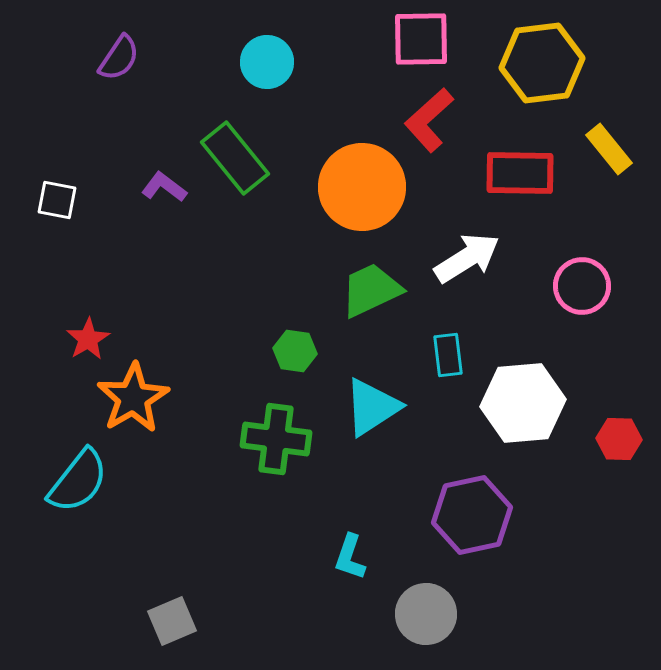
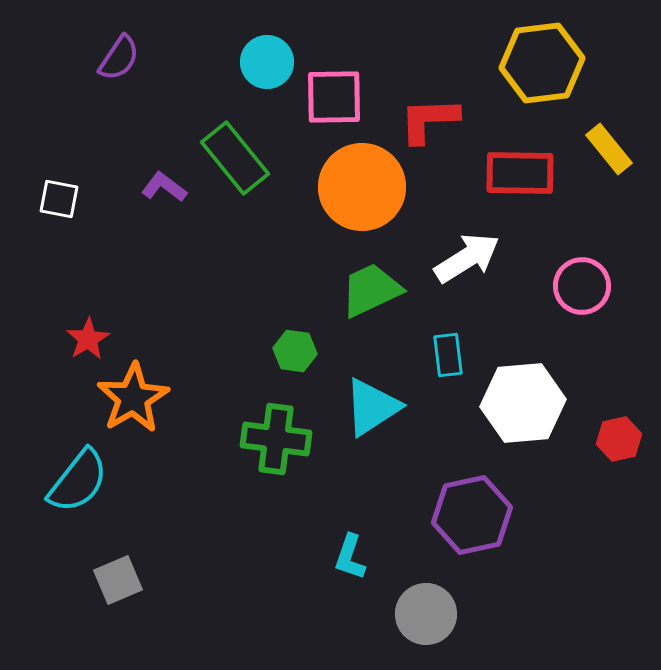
pink square: moved 87 px left, 58 px down
red L-shape: rotated 40 degrees clockwise
white square: moved 2 px right, 1 px up
red hexagon: rotated 15 degrees counterclockwise
gray square: moved 54 px left, 41 px up
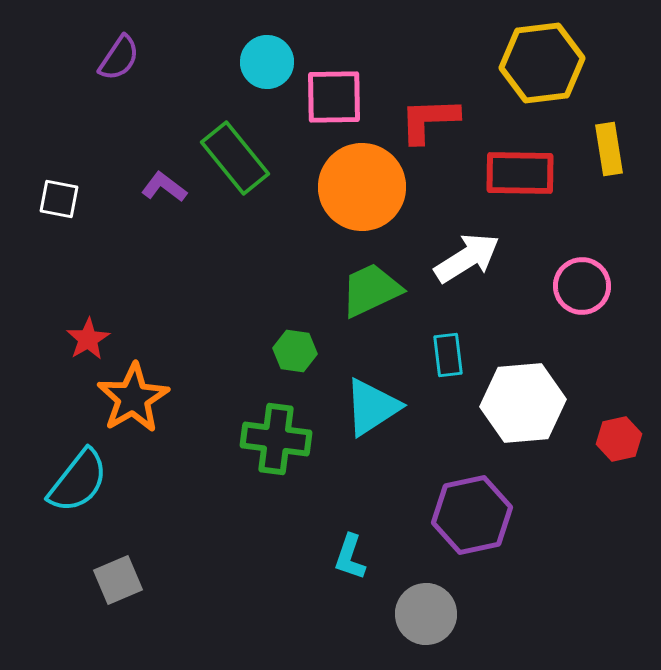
yellow rectangle: rotated 30 degrees clockwise
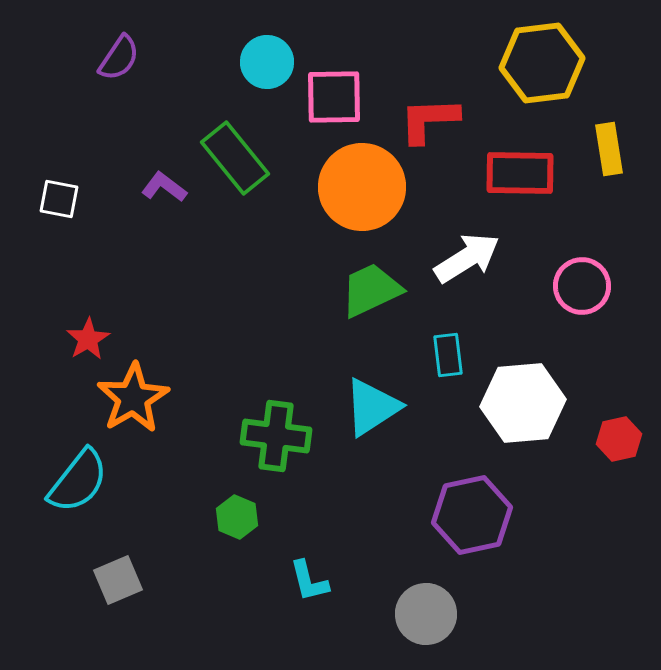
green hexagon: moved 58 px left, 166 px down; rotated 15 degrees clockwise
green cross: moved 3 px up
cyan L-shape: moved 41 px left, 24 px down; rotated 33 degrees counterclockwise
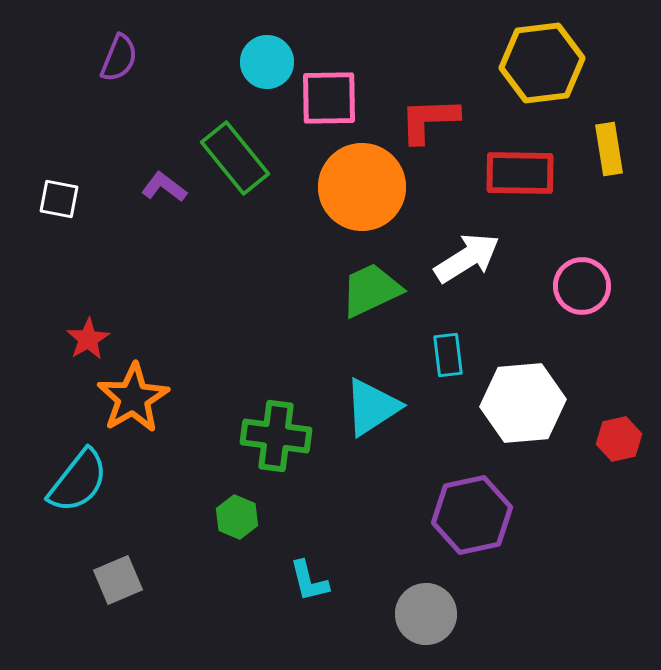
purple semicircle: rotated 12 degrees counterclockwise
pink square: moved 5 px left, 1 px down
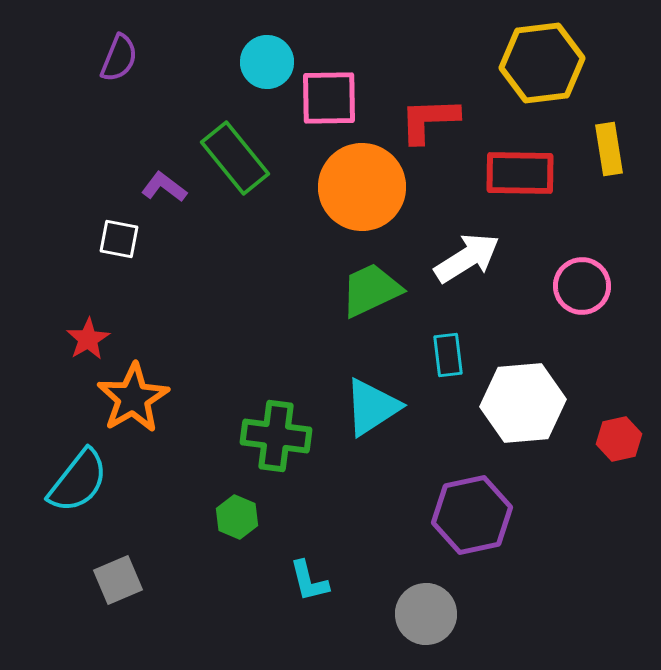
white square: moved 60 px right, 40 px down
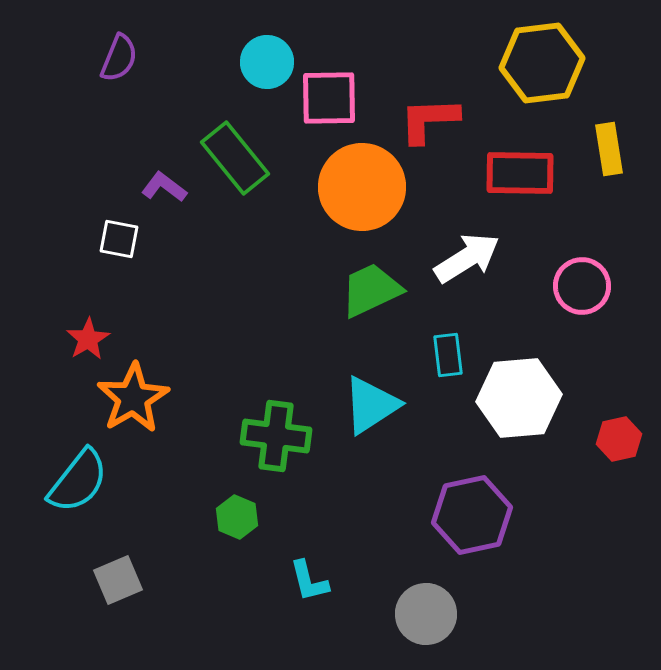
white hexagon: moved 4 px left, 5 px up
cyan triangle: moved 1 px left, 2 px up
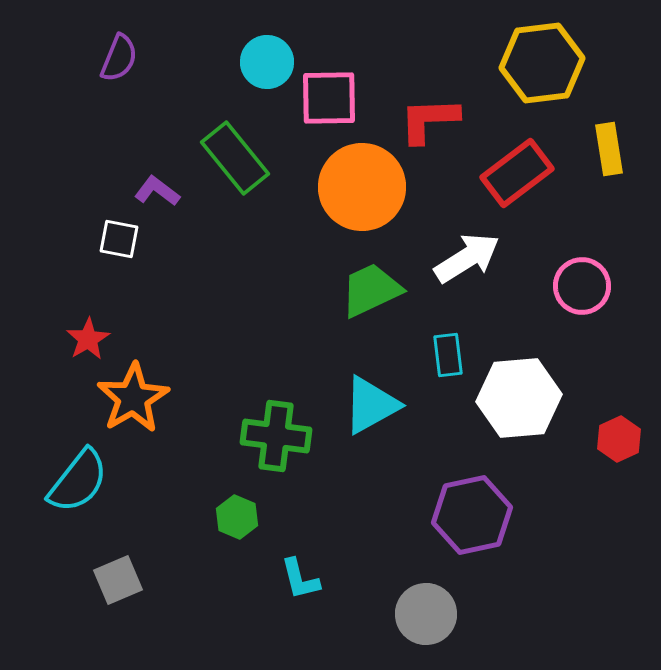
red rectangle: moved 3 px left; rotated 38 degrees counterclockwise
purple L-shape: moved 7 px left, 4 px down
cyan triangle: rotated 4 degrees clockwise
red hexagon: rotated 12 degrees counterclockwise
cyan L-shape: moved 9 px left, 2 px up
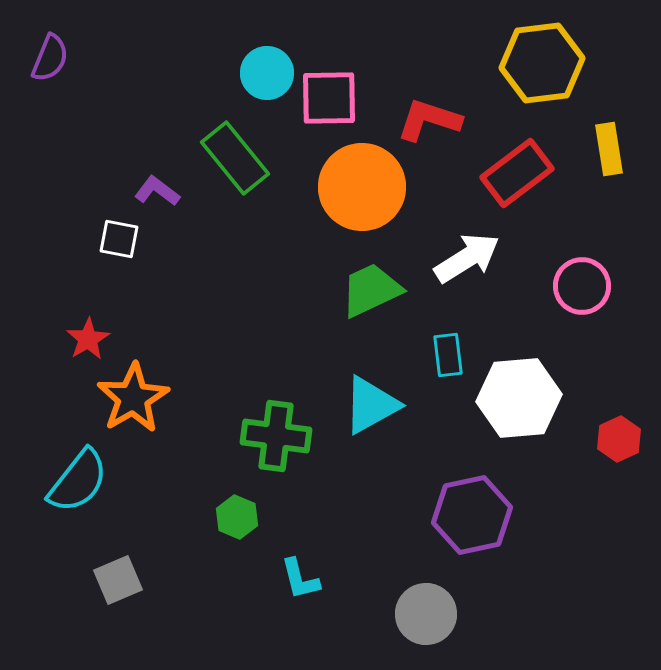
purple semicircle: moved 69 px left
cyan circle: moved 11 px down
red L-shape: rotated 20 degrees clockwise
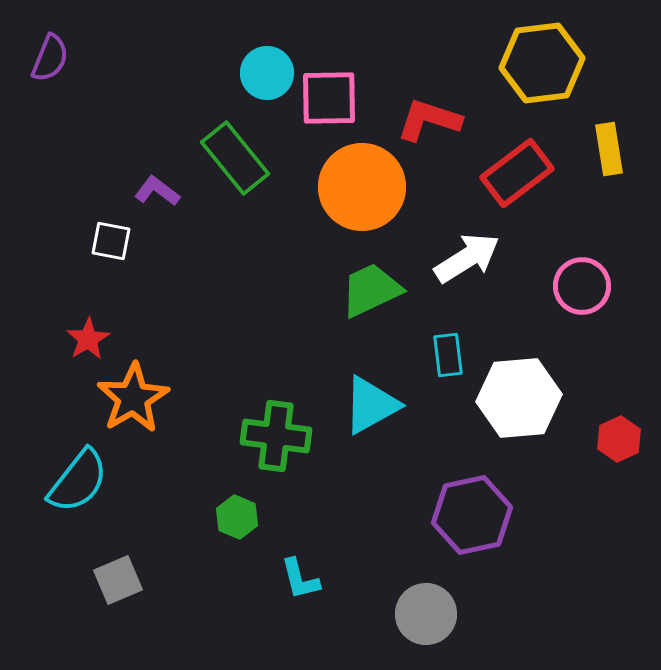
white square: moved 8 px left, 2 px down
